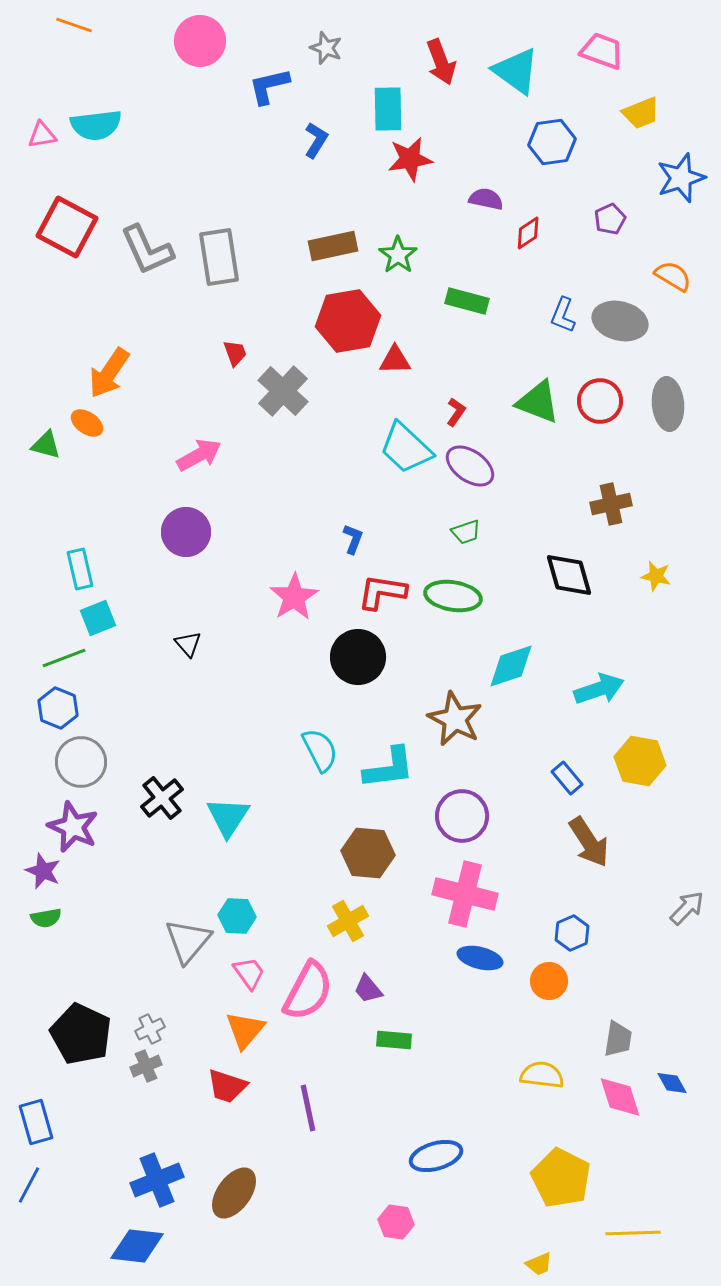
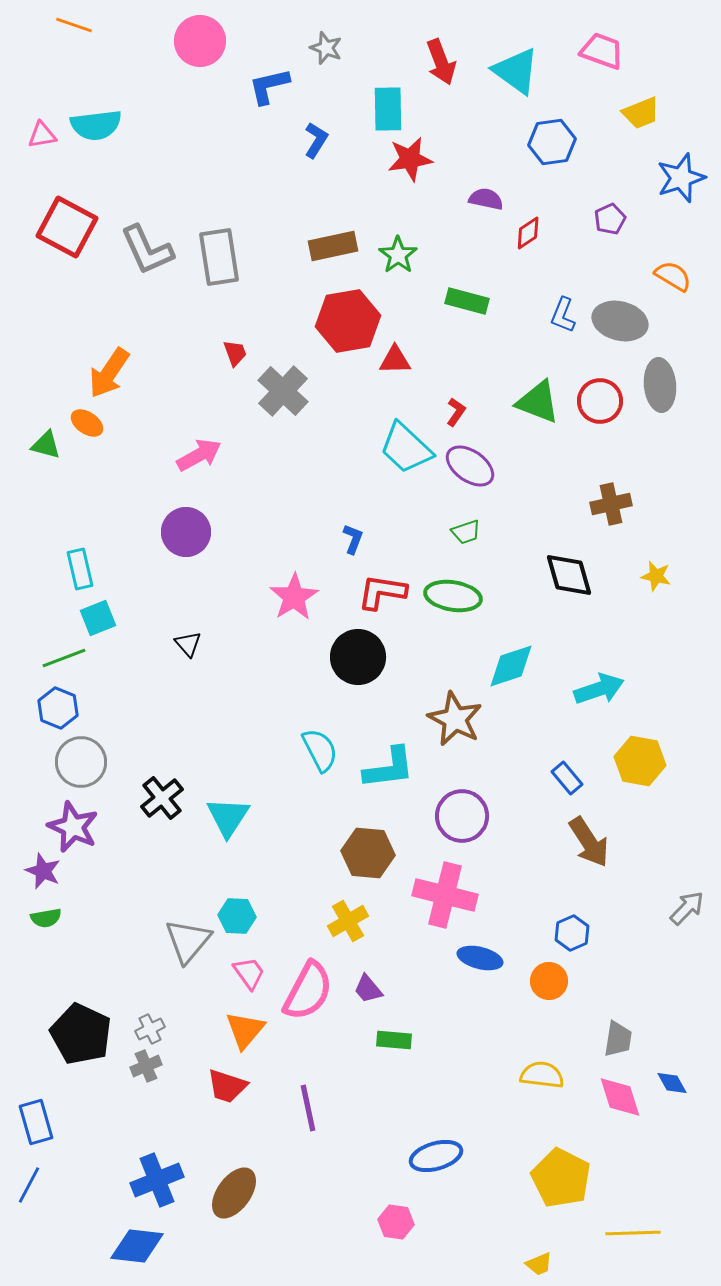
gray ellipse at (668, 404): moved 8 px left, 19 px up
pink cross at (465, 894): moved 20 px left, 1 px down
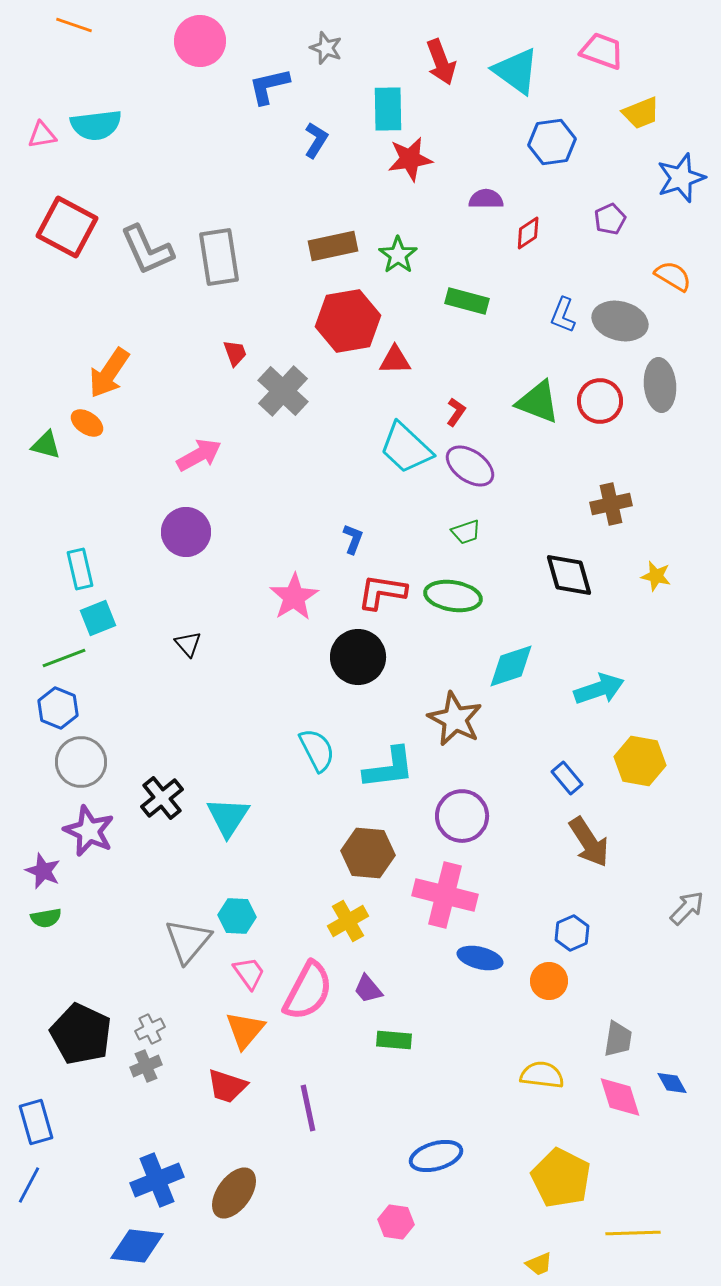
purple semicircle at (486, 199): rotated 12 degrees counterclockwise
cyan semicircle at (320, 750): moved 3 px left
purple star at (73, 827): moved 16 px right, 4 px down
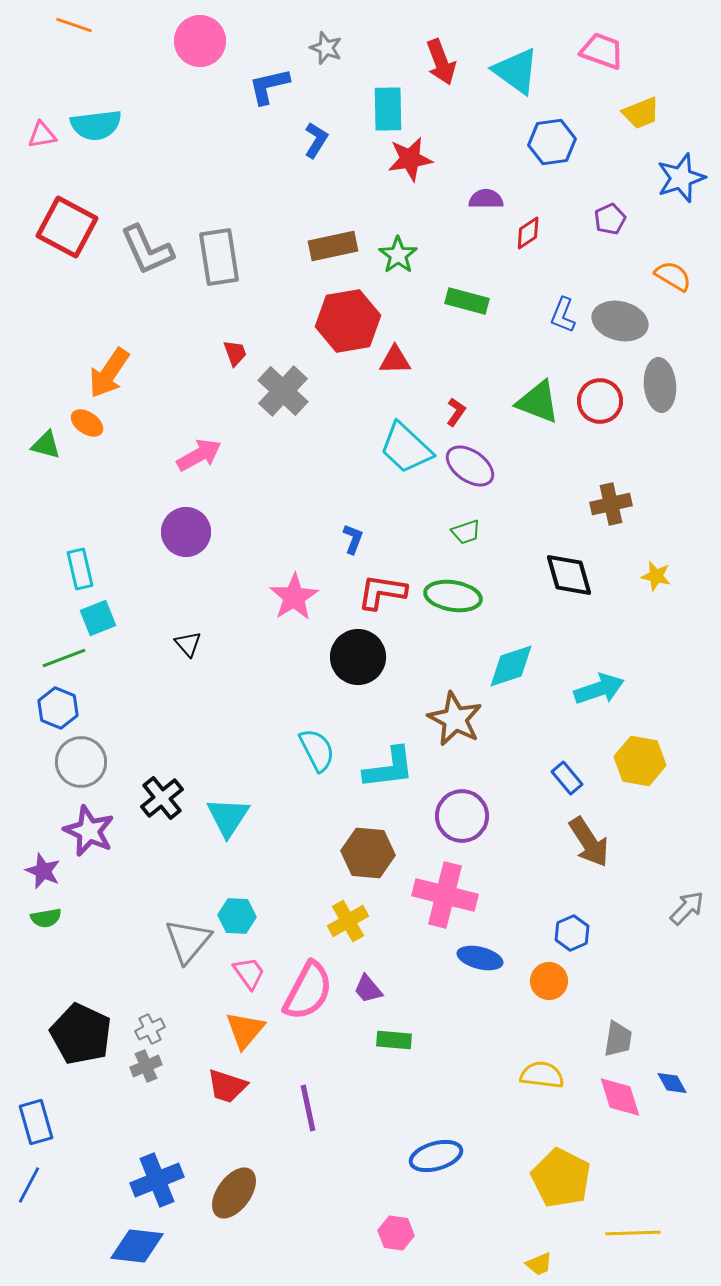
pink hexagon at (396, 1222): moved 11 px down
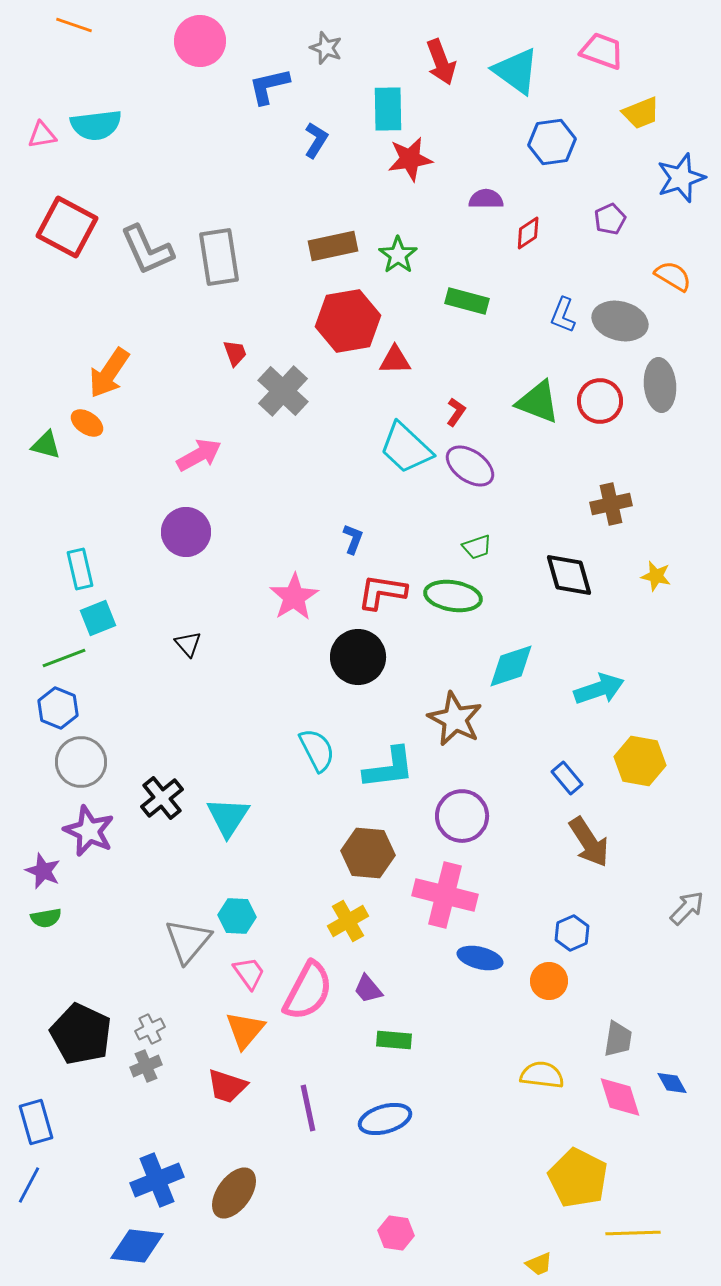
green trapezoid at (466, 532): moved 11 px right, 15 px down
blue ellipse at (436, 1156): moved 51 px left, 37 px up
yellow pentagon at (561, 1178): moved 17 px right
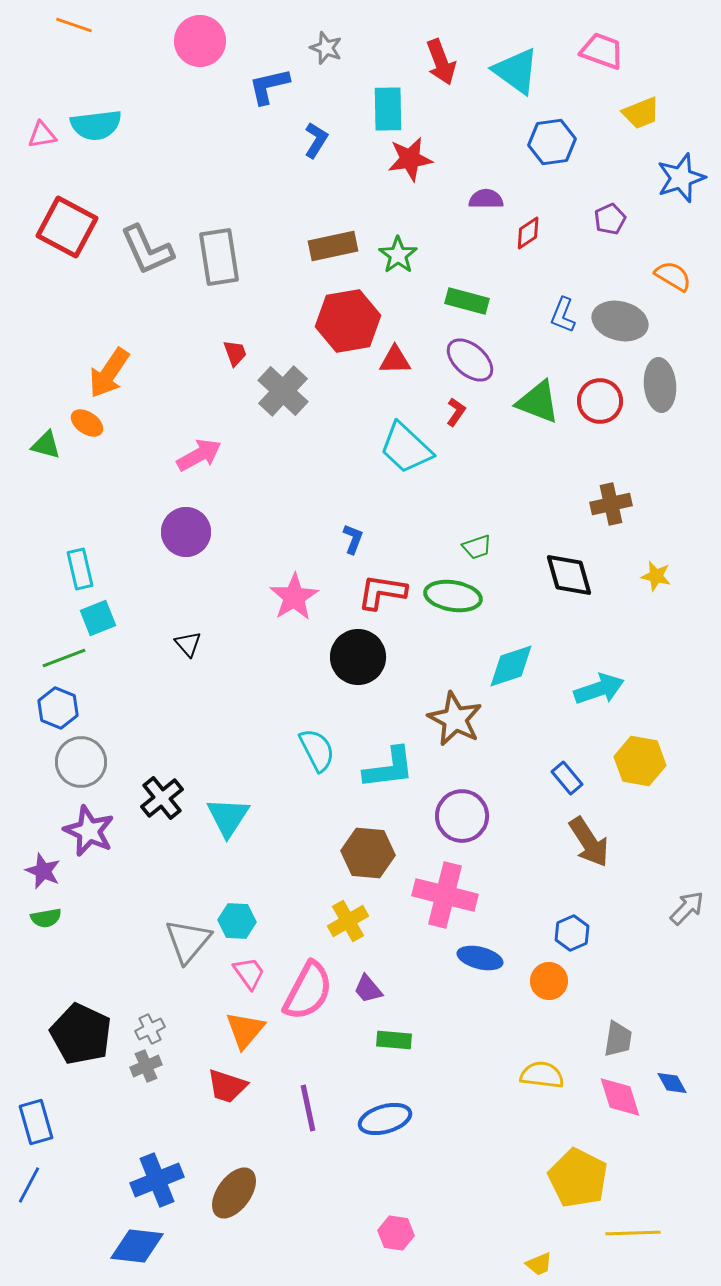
purple ellipse at (470, 466): moved 106 px up; rotated 6 degrees clockwise
cyan hexagon at (237, 916): moved 5 px down
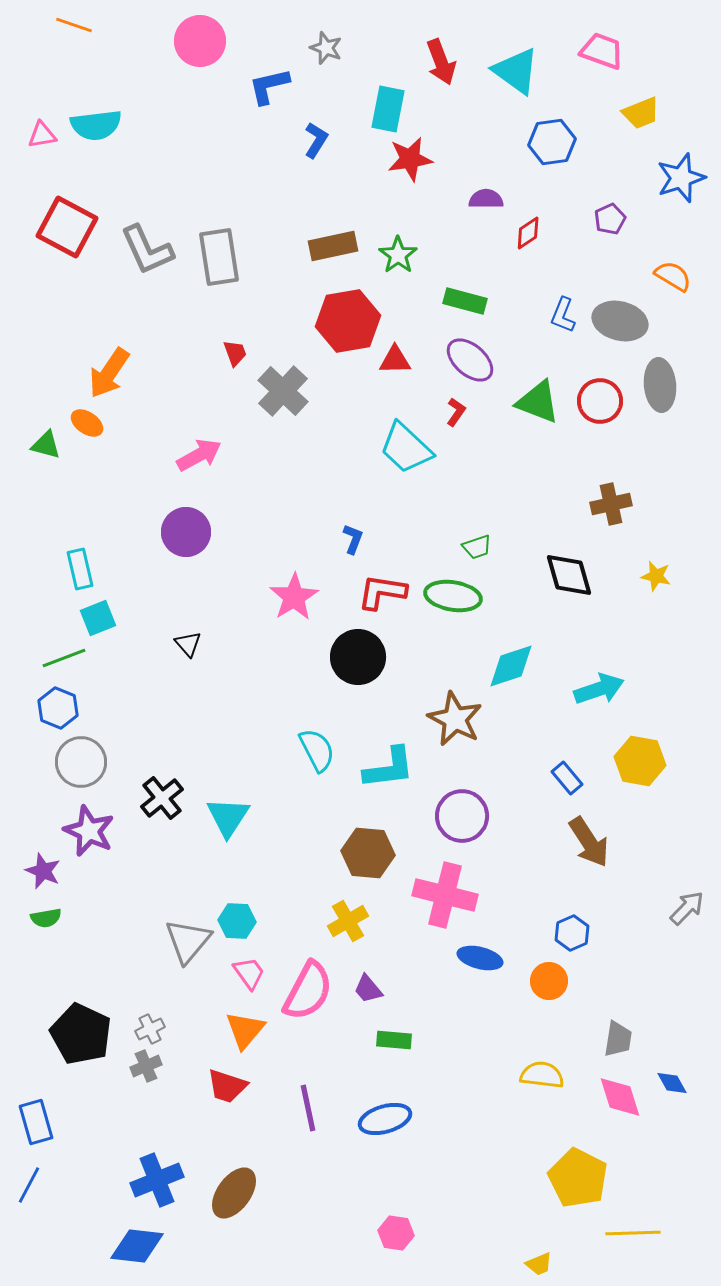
cyan rectangle at (388, 109): rotated 12 degrees clockwise
green rectangle at (467, 301): moved 2 px left
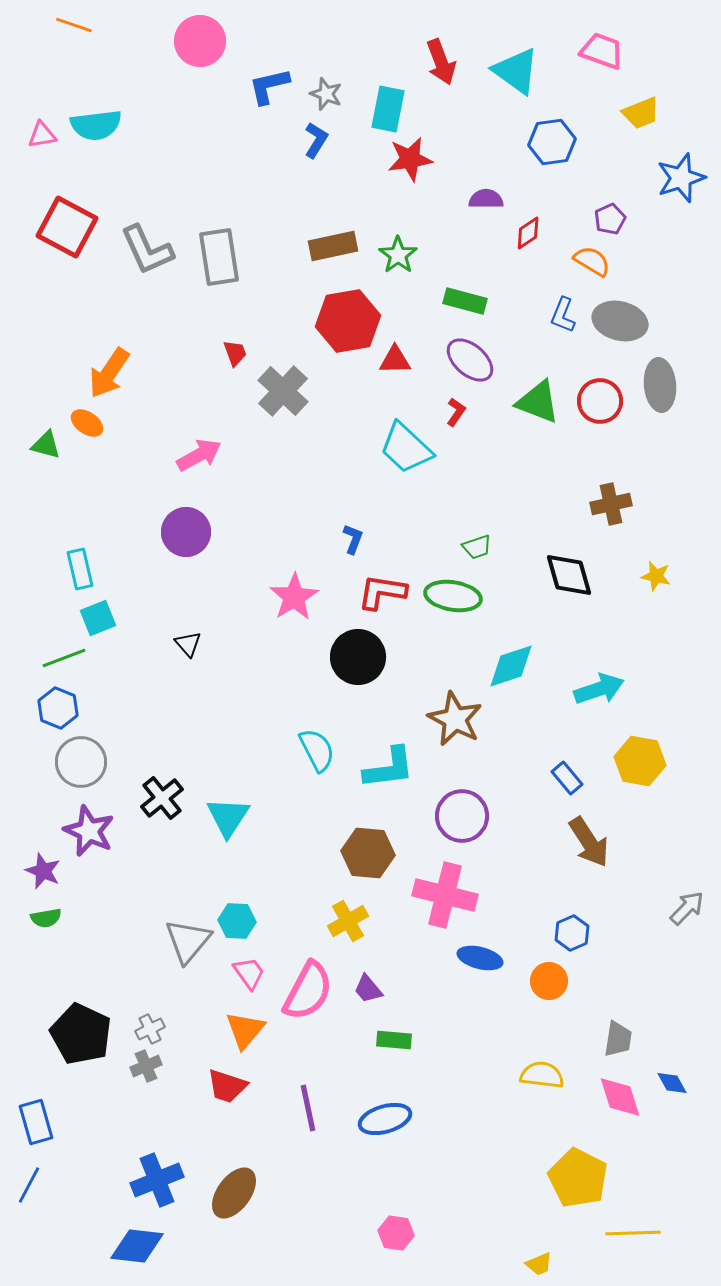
gray star at (326, 48): moved 46 px down
orange semicircle at (673, 276): moved 81 px left, 15 px up
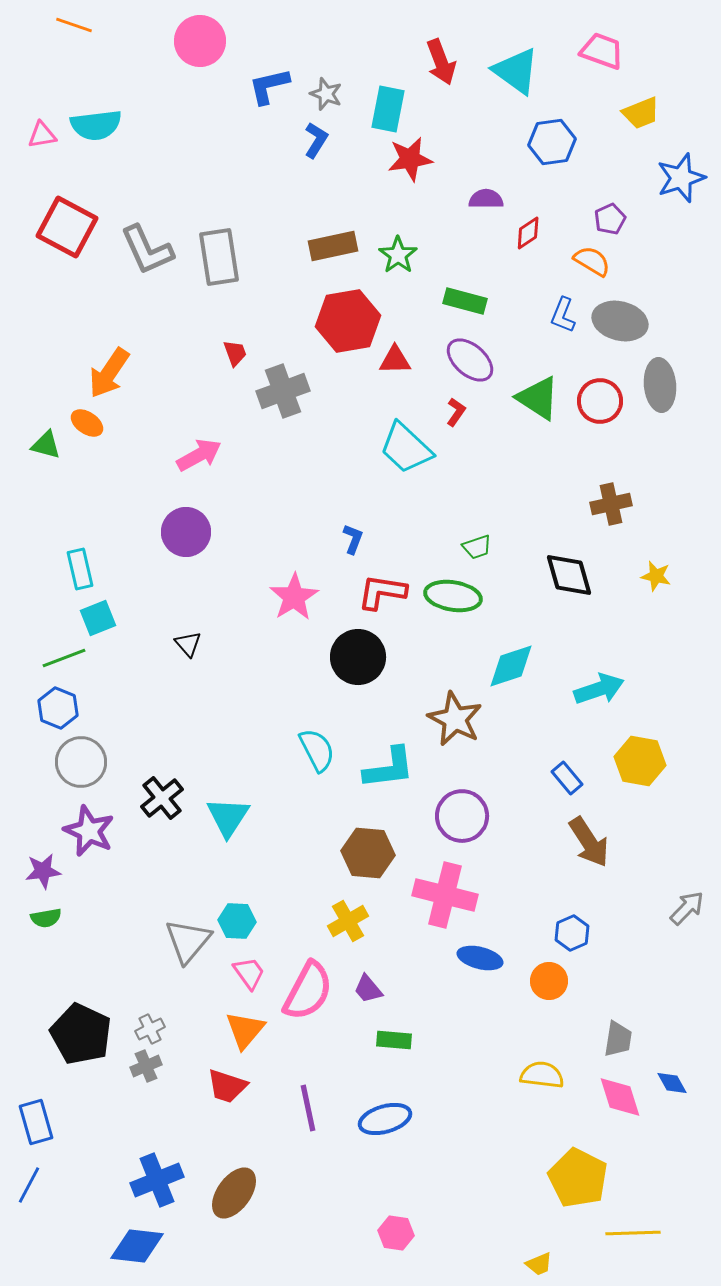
gray cross at (283, 391): rotated 27 degrees clockwise
green triangle at (538, 402): moved 4 px up; rotated 12 degrees clockwise
purple star at (43, 871): rotated 30 degrees counterclockwise
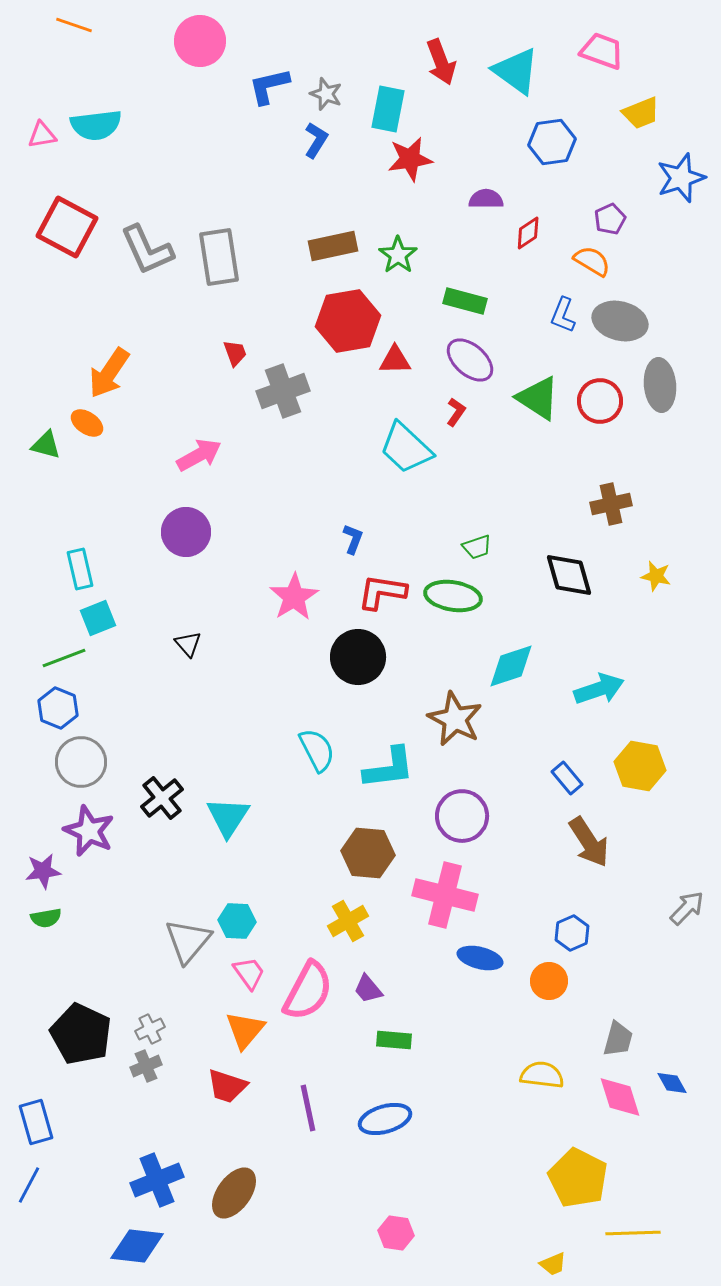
yellow hexagon at (640, 761): moved 5 px down
gray trapezoid at (618, 1039): rotated 6 degrees clockwise
yellow trapezoid at (539, 1264): moved 14 px right
